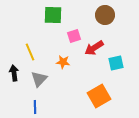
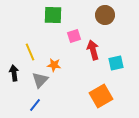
red arrow: moved 1 px left, 2 px down; rotated 108 degrees clockwise
orange star: moved 9 px left, 3 px down
gray triangle: moved 1 px right, 1 px down
orange square: moved 2 px right
blue line: moved 2 px up; rotated 40 degrees clockwise
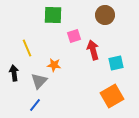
yellow line: moved 3 px left, 4 px up
gray triangle: moved 1 px left, 1 px down
orange square: moved 11 px right
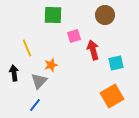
orange star: moved 3 px left; rotated 24 degrees counterclockwise
